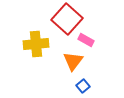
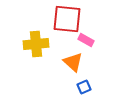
red square: rotated 36 degrees counterclockwise
orange triangle: moved 1 px down; rotated 25 degrees counterclockwise
blue square: moved 1 px right, 1 px down; rotated 16 degrees clockwise
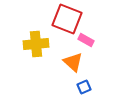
red square: rotated 16 degrees clockwise
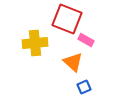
yellow cross: moved 1 px left, 1 px up
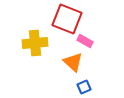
pink rectangle: moved 1 px left, 1 px down
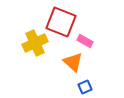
red square: moved 6 px left, 3 px down
yellow cross: rotated 20 degrees counterclockwise
blue square: moved 1 px right
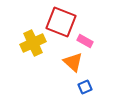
yellow cross: moved 2 px left
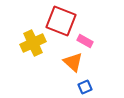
red square: moved 1 px up
